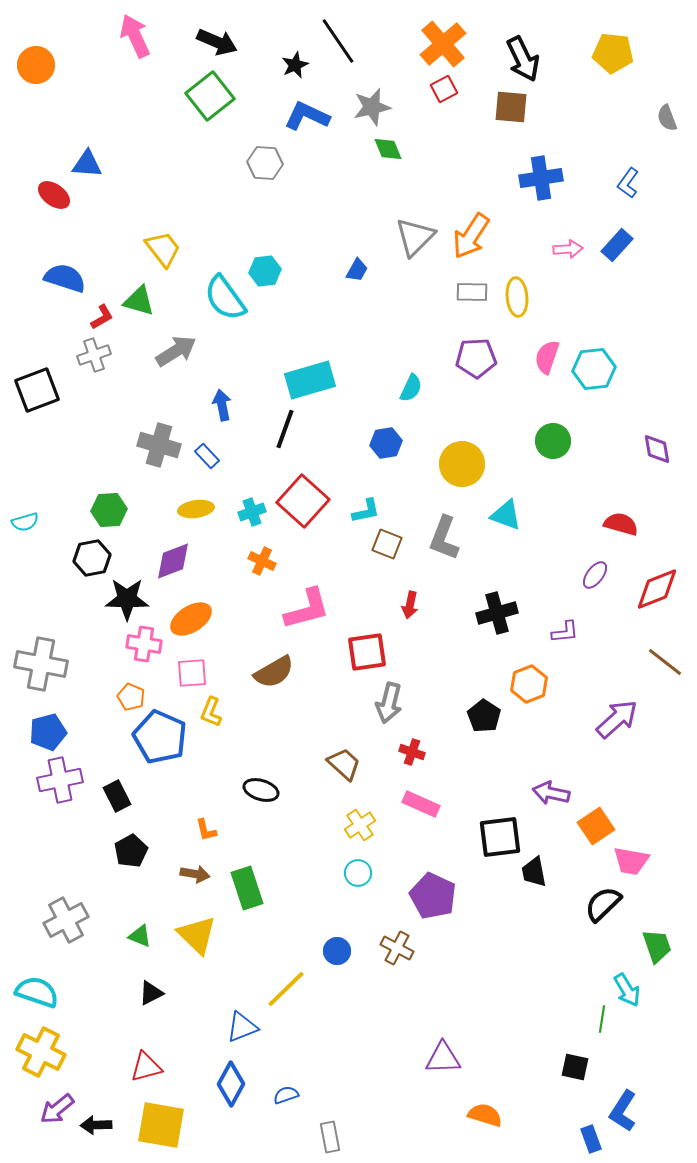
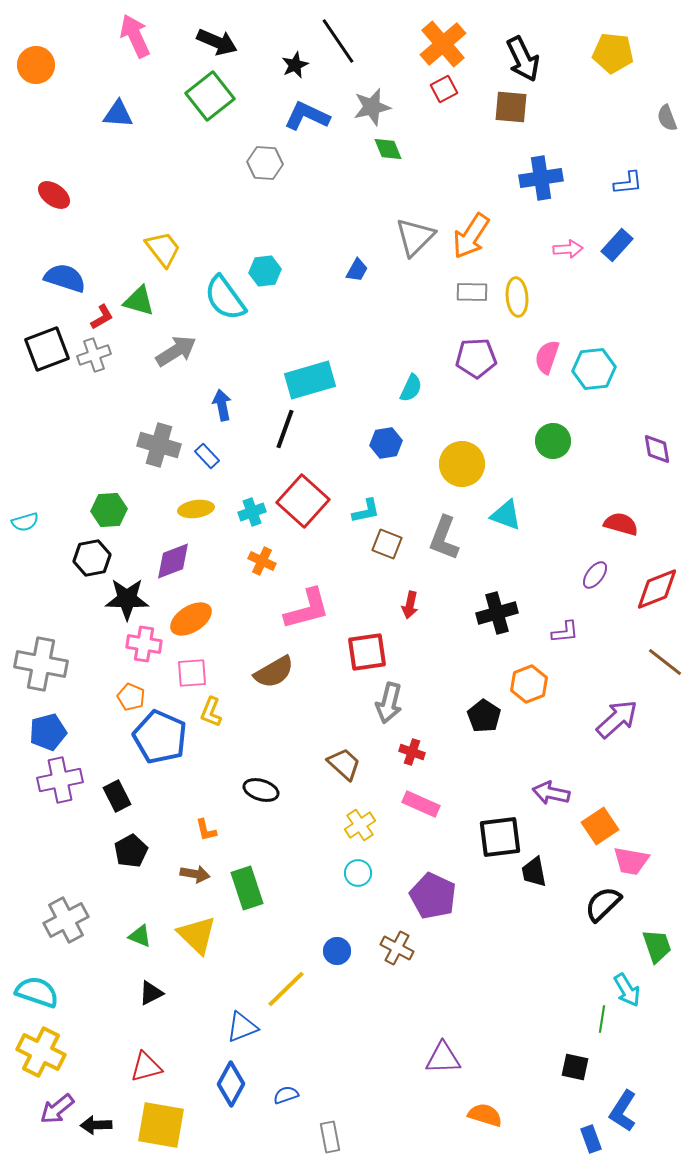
blue triangle at (87, 164): moved 31 px right, 50 px up
blue L-shape at (628, 183): rotated 132 degrees counterclockwise
black square at (37, 390): moved 10 px right, 41 px up
orange square at (596, 826): moved 4 px right
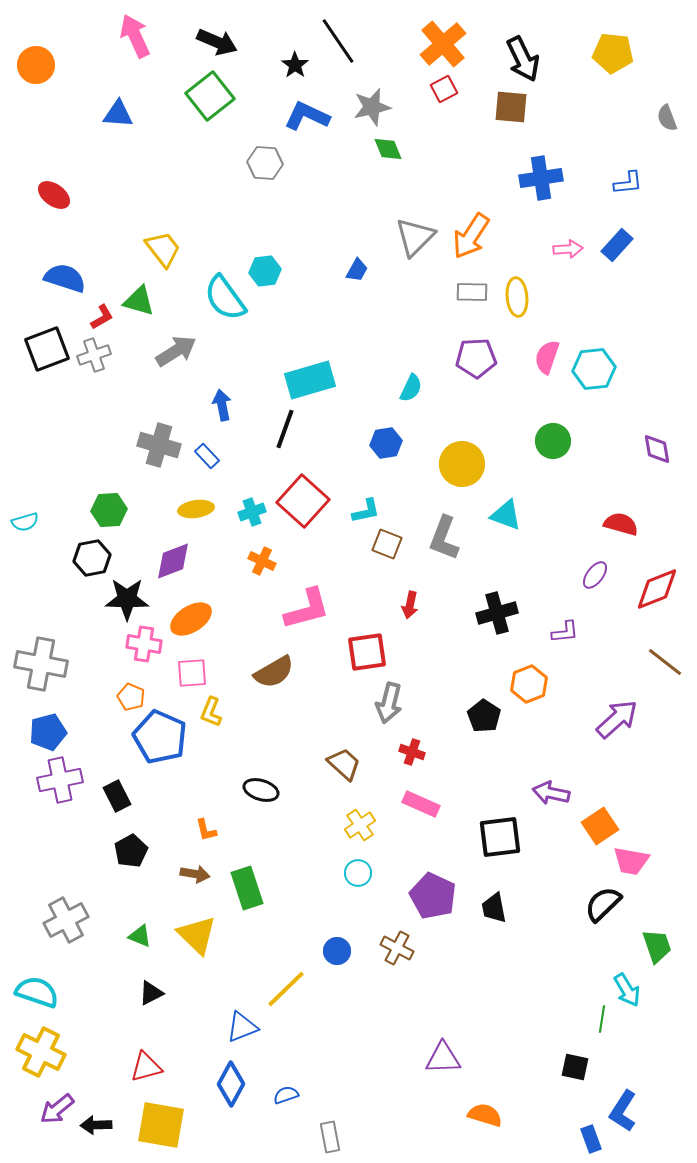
black star at (295, 65): rotated 12 degrees counterclockwise
black trapezoid at (534, 872): moved 40 px left, 36 px down
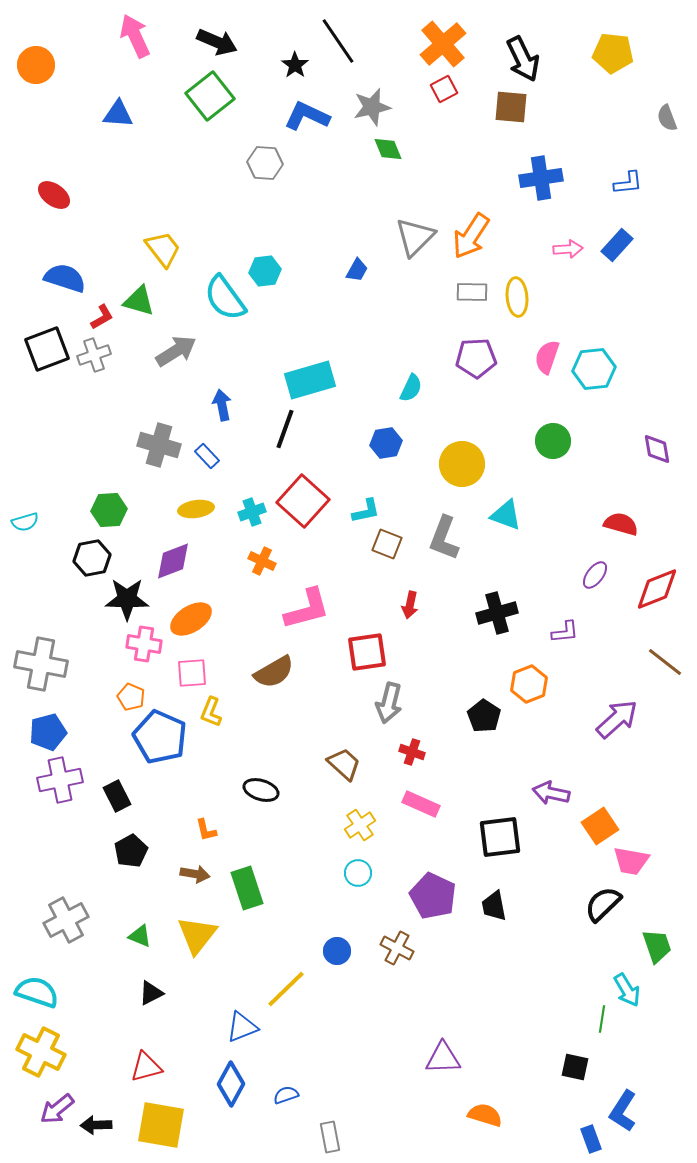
black trapezoid at (494, 908): moved 2 px up
yellow triangle at (197, 935): rotated 24 degrees clockwise
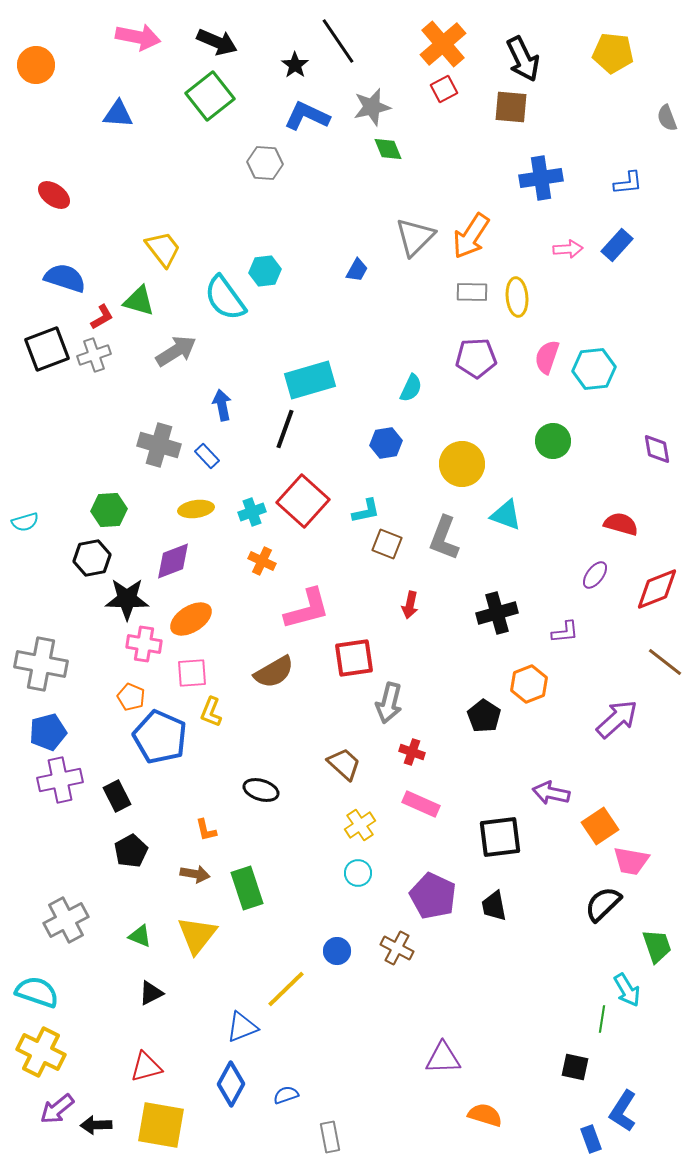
pink arrow at (135, 36): moved 3 px right, 1 px down; rotated 126 degrees clockwise
red square at (367, 652): moved 13 px left, 6 px down
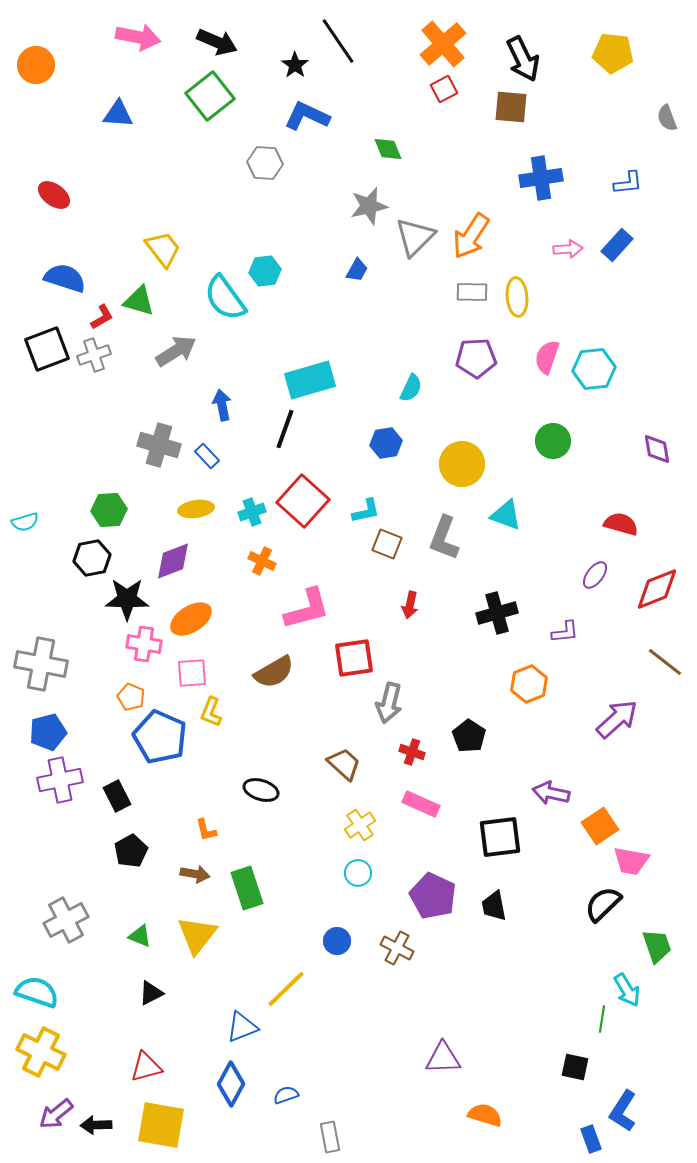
gray star at (372, 107): moved 3 px left, 99 px down
black pentagon at (484, 716): moved 15 px left, 20 px down
blue circle at (337, 951): moved 10 px up
purple arrow at (57, 1109): moved 1 px left, 5 px down
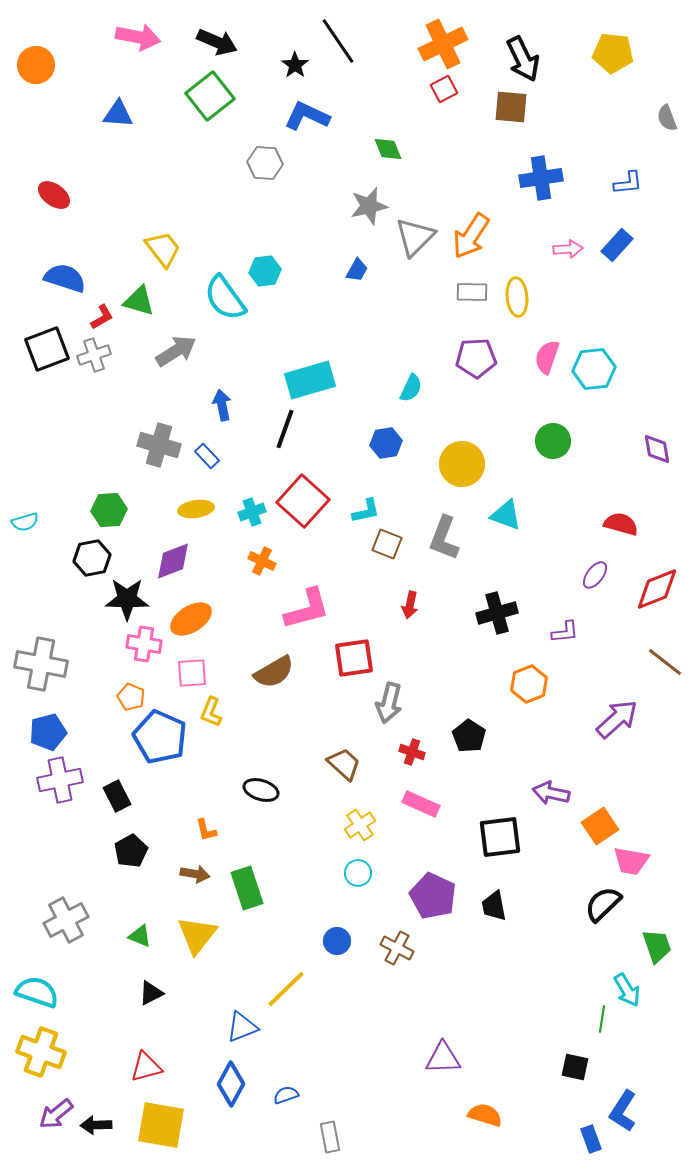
orange cross at (443, 44): rotated 15 degrees clockwise
yellow cross at (41, 1052): rotated 6 degrees counterclockwise
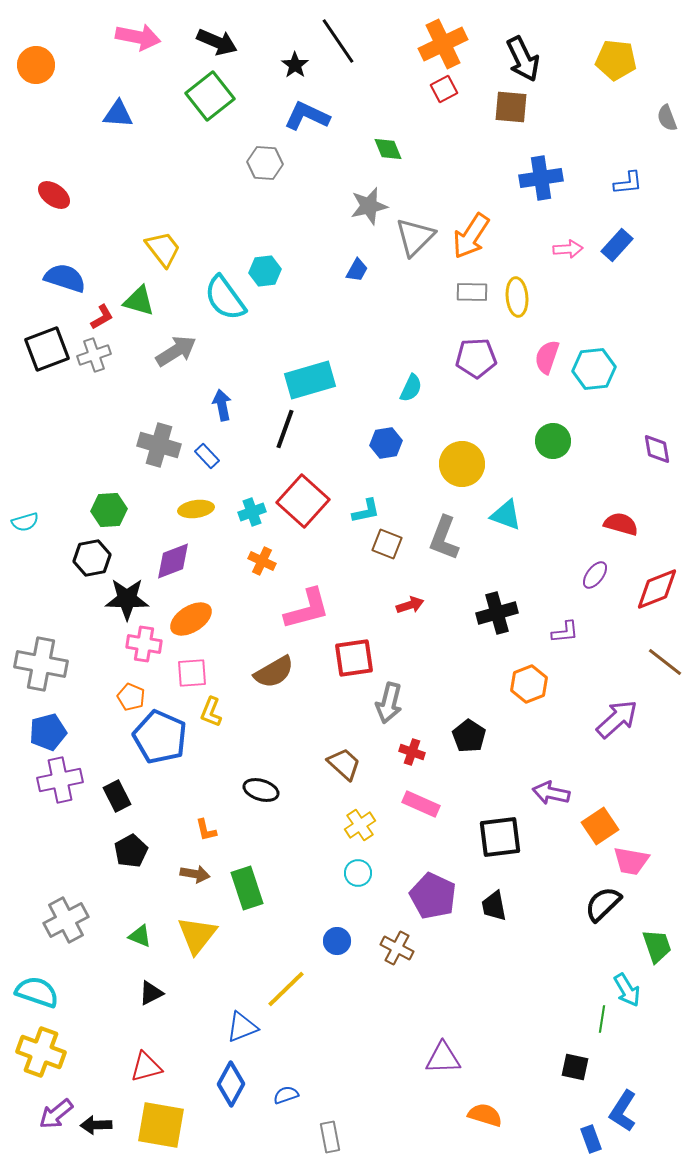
yellow pentagon at (613, 53): moved 3 px right, 7 px down
red arrow at (410, 605): rotated 120 degrees counterclockwise
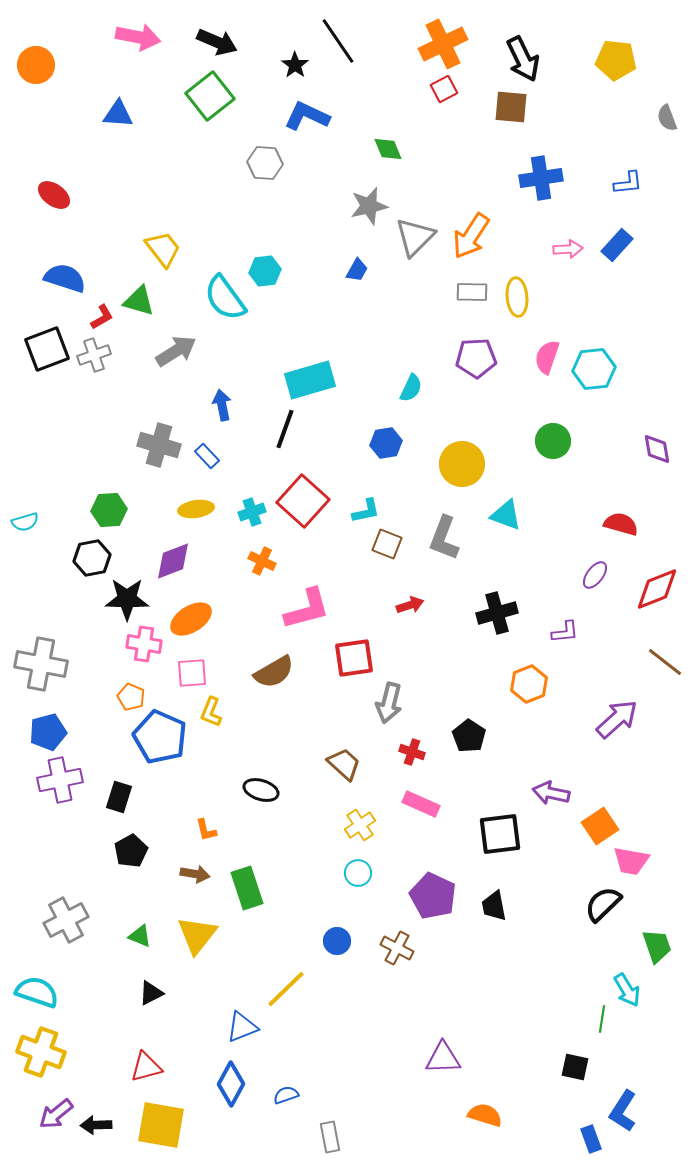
black rectangle at (117, 796): moved 2 px right, 1 px down; rotated 44 degrees clockwise
black square at (500, 837): moved 3 px up
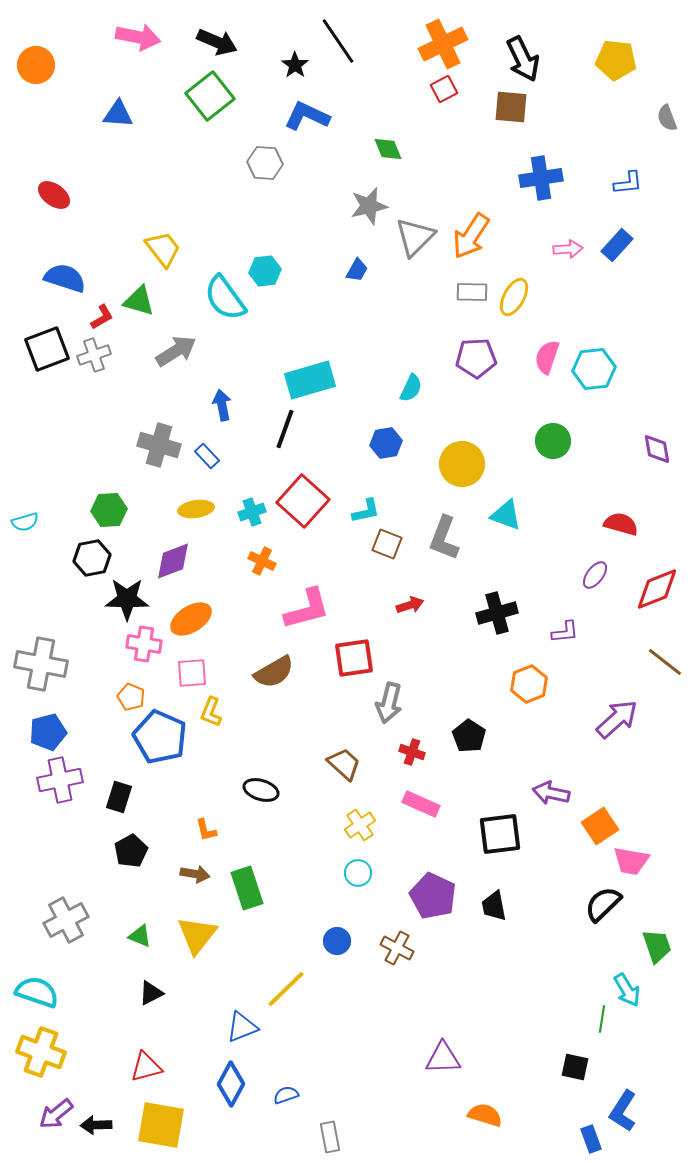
yellow ellipse at (517, 297): moved 3 px left; rotated 33 degrees clockwise
